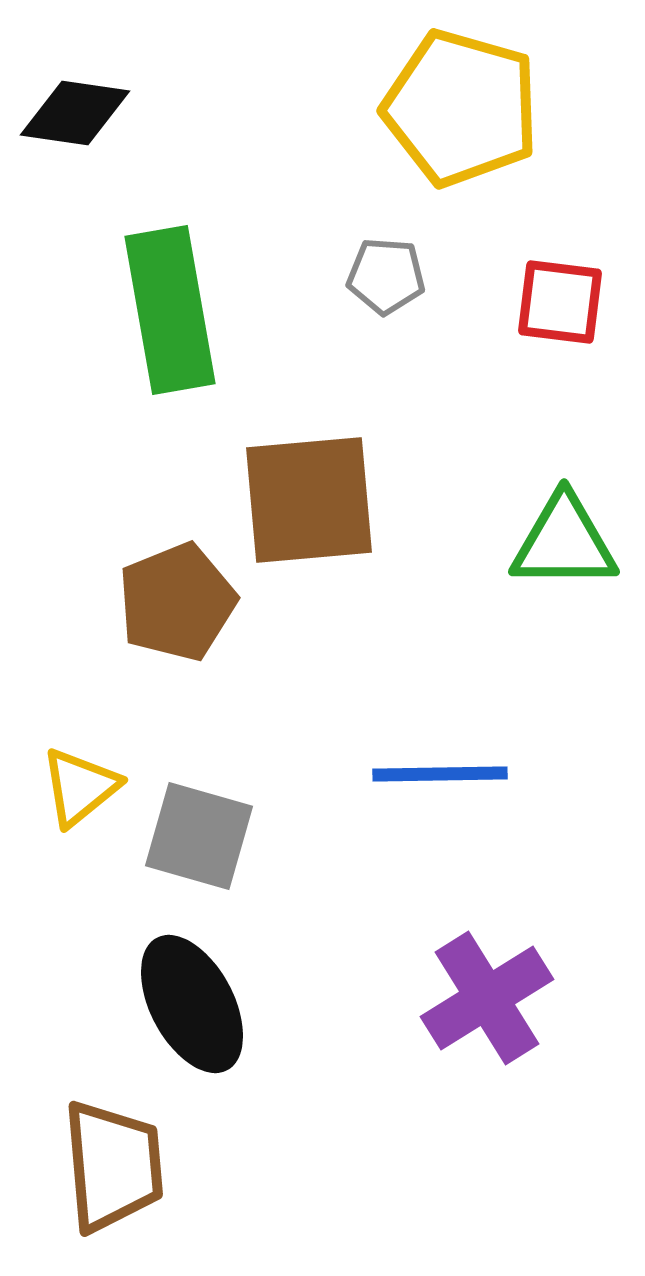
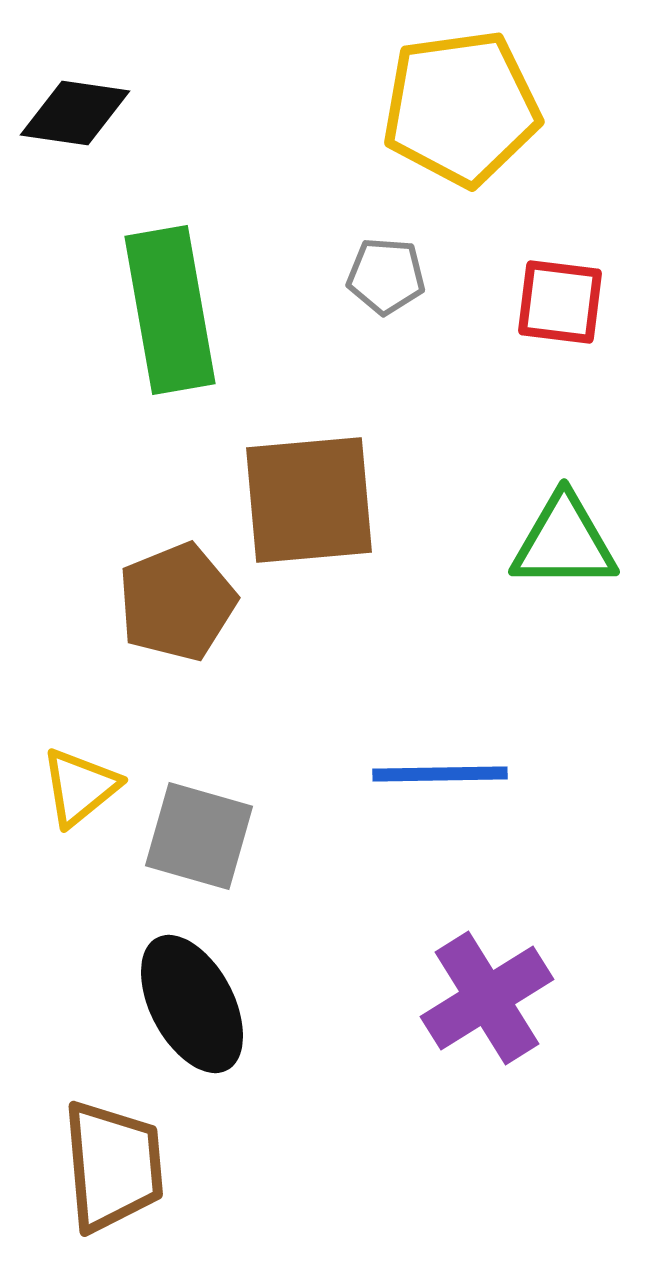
yellow pentagon: rotated 24 degrees counterclockwise
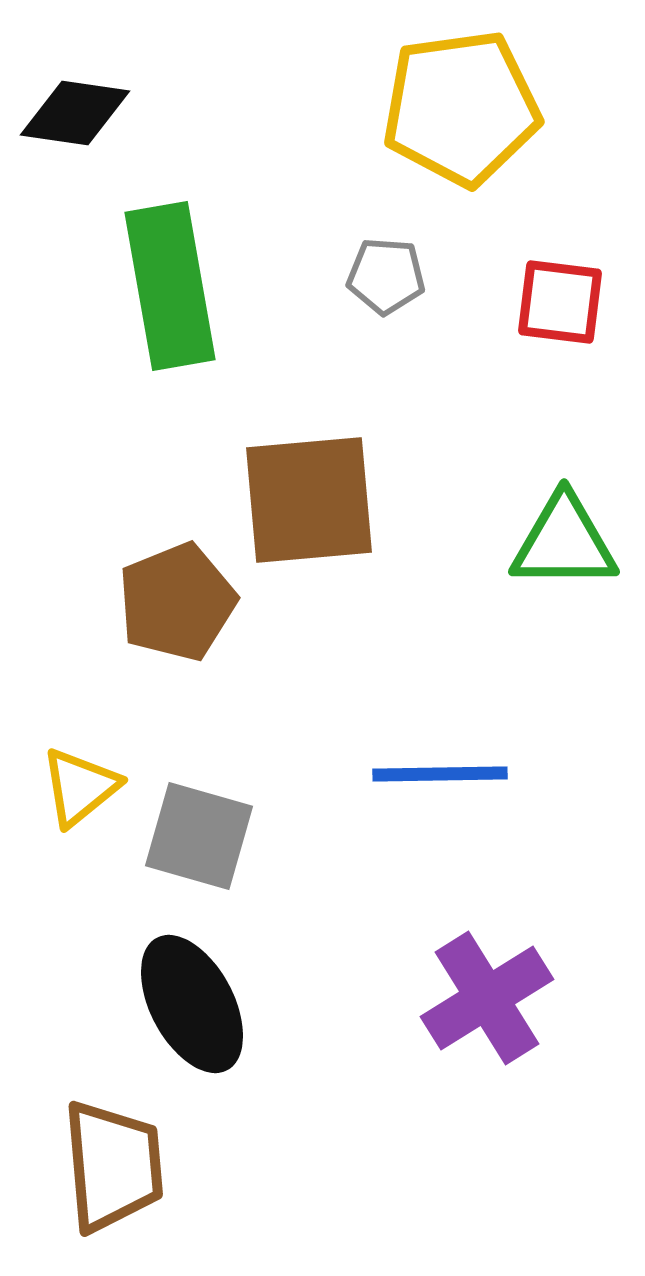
green rectangle: moved 24 px up
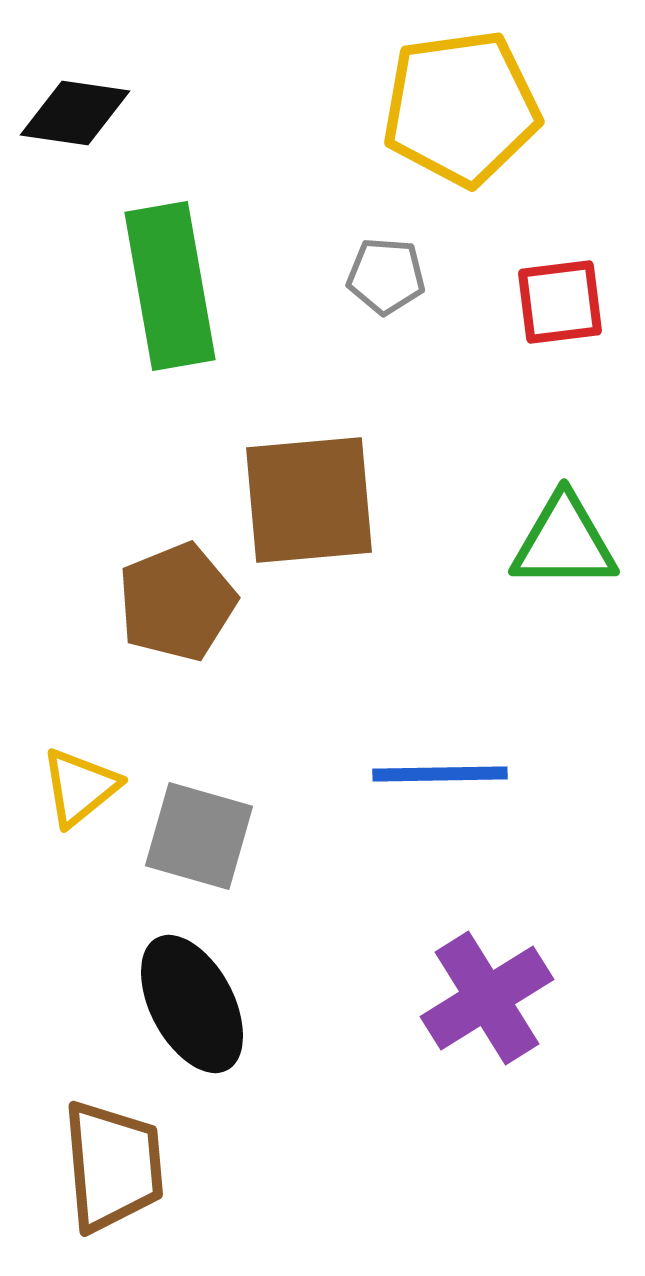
red square: rotated 14 degrees counterclockwise
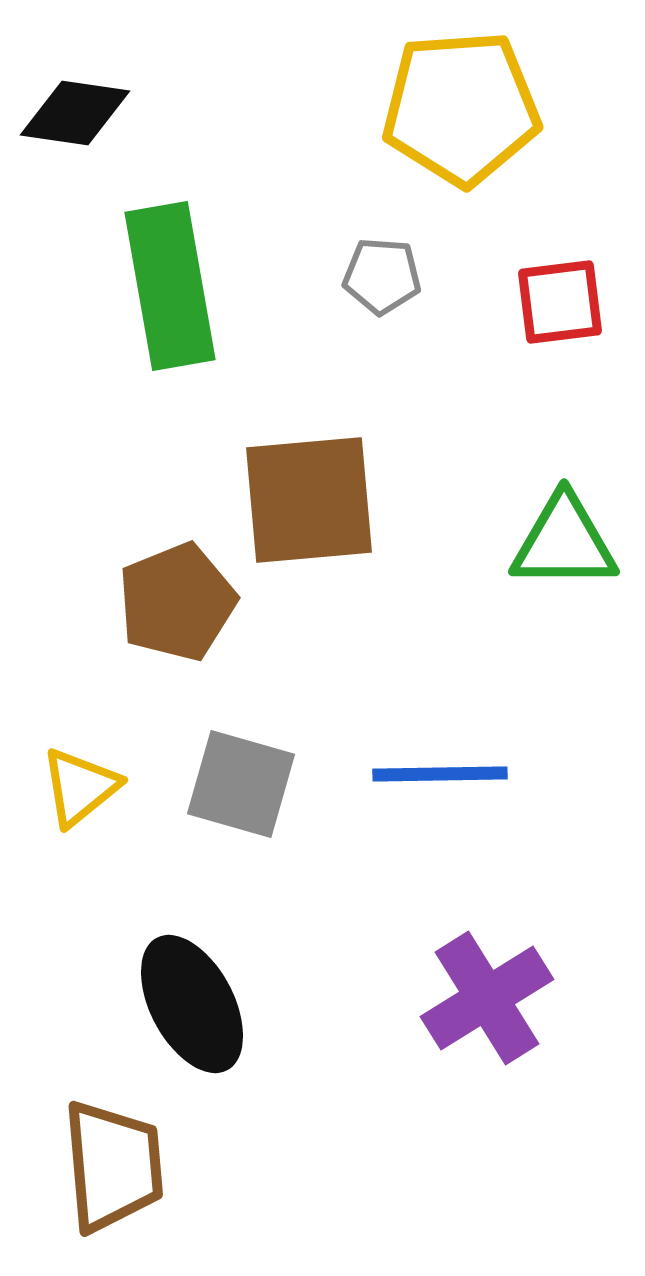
yellow pentagon: rotated 4 degrees clockwise
gray pentagon: moved 4 px left
gray square: moved 42 px right, 52 px up
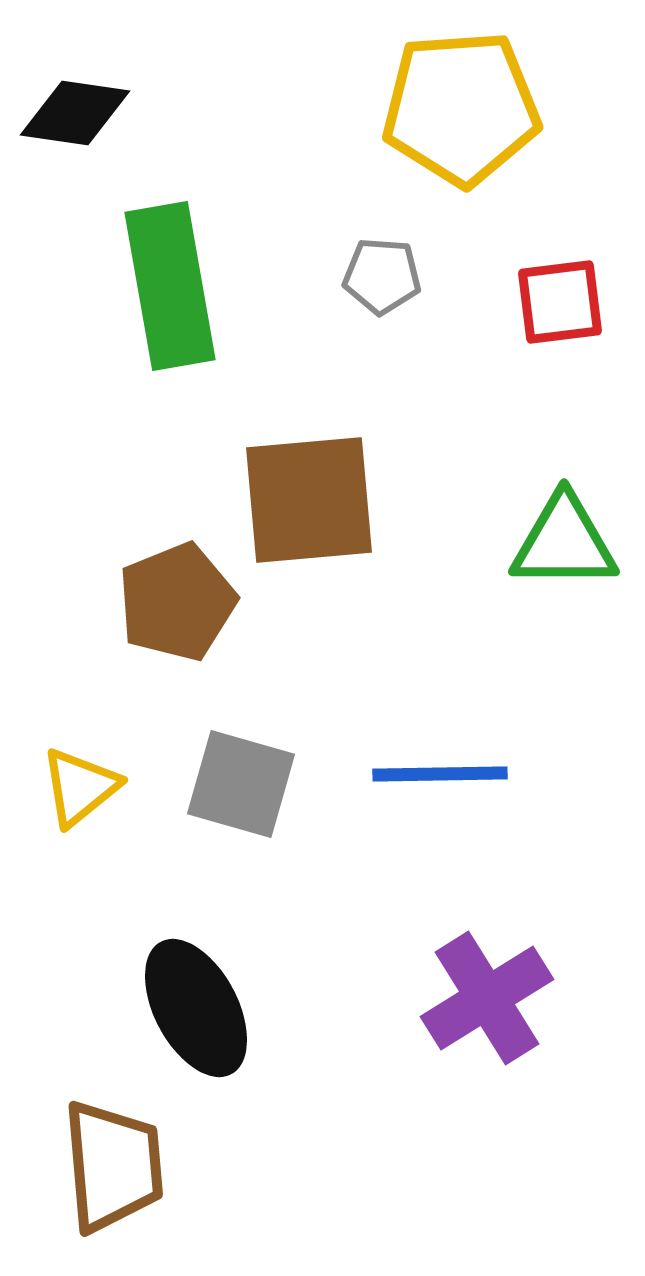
black ellipse: moved 4 px right, 4 px down
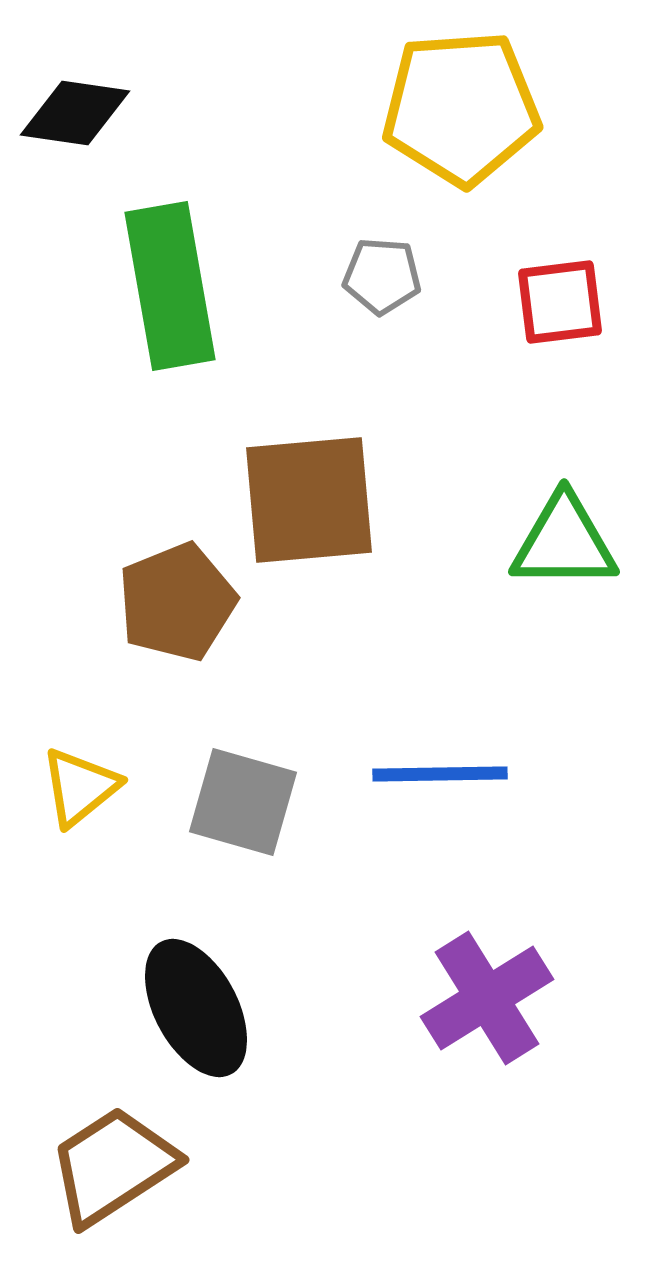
gray square: moved 2 px right, 18 px down
brown trapezoid: rotated 118 degrees counterclockwise
